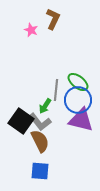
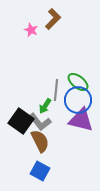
brown L-shape: rotated 20 degrees clockwise
blue square: rotated 24 degrees clockwise
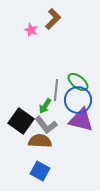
gray L-shape: moved 6 px right, 3 px down
brown semicircle: rotated 60 degrees counterclockwise
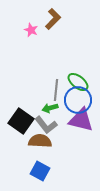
green arrow: moved 5 px right, 2 px down; rotated 42 degrees clockwise
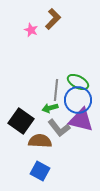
green ellipse: rotated 10 degrees counterclockwise
gray L-shape: moved 13 px right, 3 px down
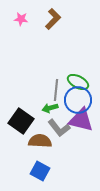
pink star: moved 10 px left, 11 px up; rotated 16 degrees counterclockwise
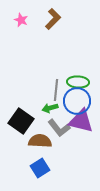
pink star: moved 1 px down; rotated 16 degrees clockwise
green ellipse: rotated 25 degrees counterclockwise
blue circle: moved 1 px left, 1 px down
purple triangle: moved 1 px down
blue square: moved 3 px up; rotated 30 degrees clockwise
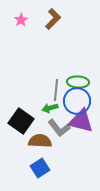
pink star: rotated 16 degrees clockwise
